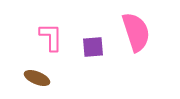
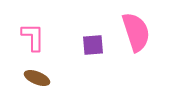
pink L-shape: moved 18 px left
purple square: moved 2 px up
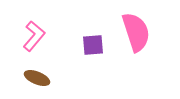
pink L-shape: moved 1 px right, 1 px up; rotated 40 degrees clockwise
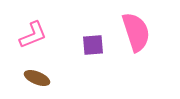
pink L-shape: moved 1 px left, 1 px up; rotated 28 degrees clockwise
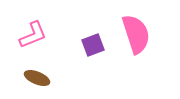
pink semicircle: moved 2 px down
purple square: rotated 15 degrees counterclockwise
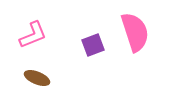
pink semicircle: moved 1 px left, 2 px up
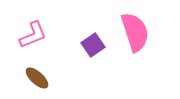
purple square: rotated 15 degrees counterclockwise
brown ellipse: rotated 20 degrees clockwise
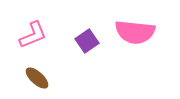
pink semicircle: rotated 114 degrees clockwise
purple square: moved 6 px left, 4 px up
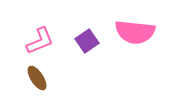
pink L-shape: moved 7 px right, 6 px down
brown ellipse: rotated 15 degrees clockwise
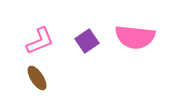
pink semicircle: moved 5 px down
